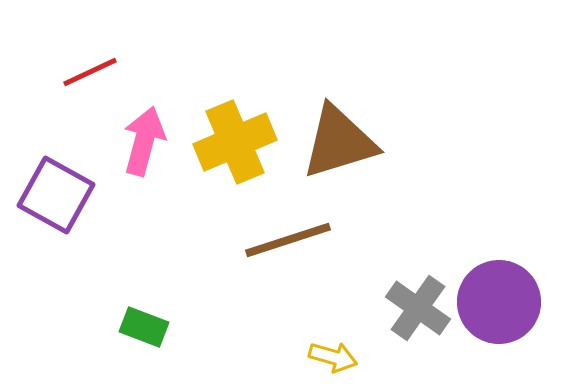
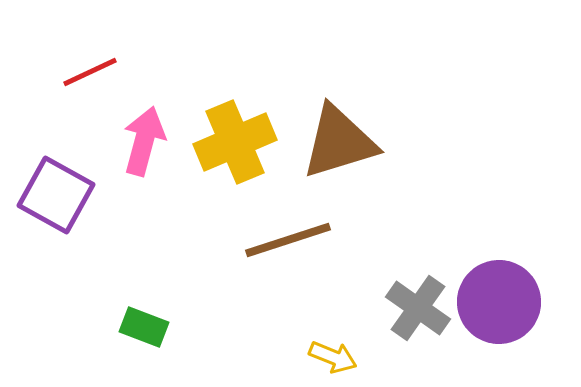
yellow arrow: rotated 6 degrees clockwise
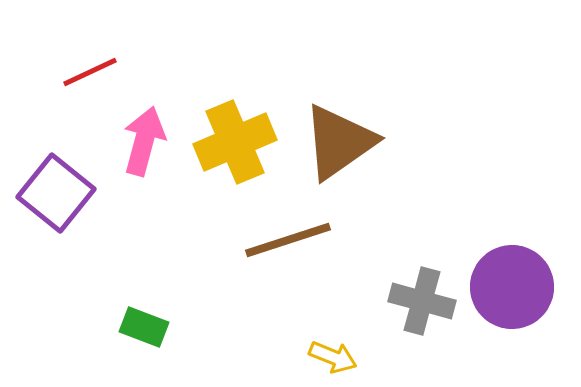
brown triangle: rotated 18 degrees counterclockwise
purple square: moved 2 px up; rotated 10 degrees clockwise
purple circle: moved 13 px right, 15 px up
gray cross: moved 4 px right, 7 px up; rotated 20 degrees counterclockwise
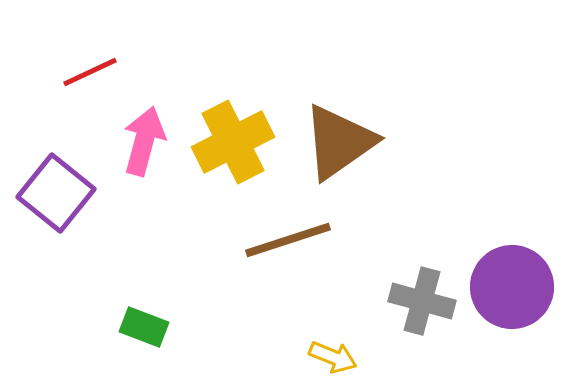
yellow cross: moved 2 px left; rotated 4 degrees counterclockwise
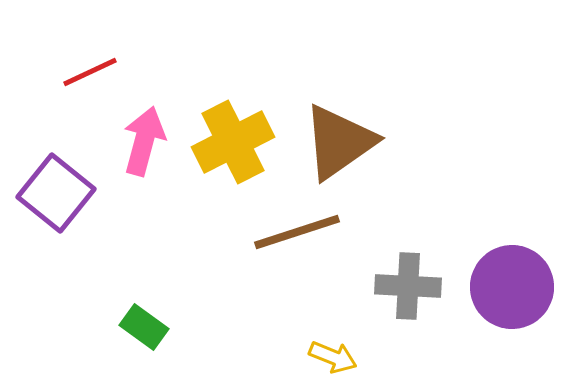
brown line: moved 9 px right, 8 px up
gray cross: moved 14 px left, 15 px up; rotated 12 degrees counterclockwise
green rectangle: rotated 15 degrees clockwise
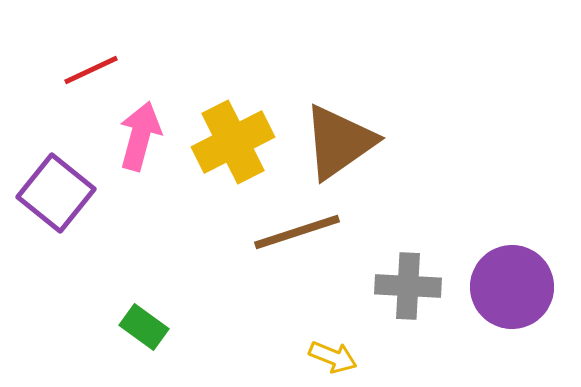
red line: moved 1 px right, 2 px up
pink arrow: moved 4 px left, 5 px up
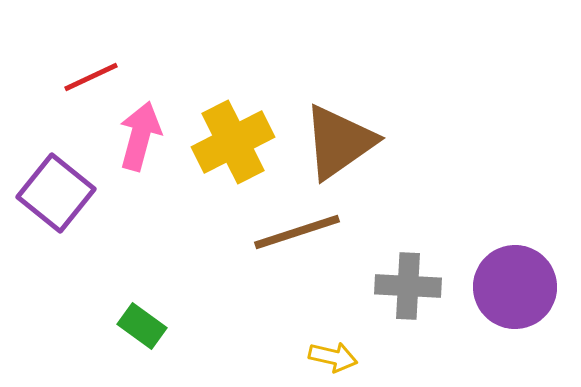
red line: moved 7 px down
purple circle: moved 3 px right
green rectangle: moved 2 px left, 1 px up
yellow arrow: rotated 9 degrees counterclockwise
